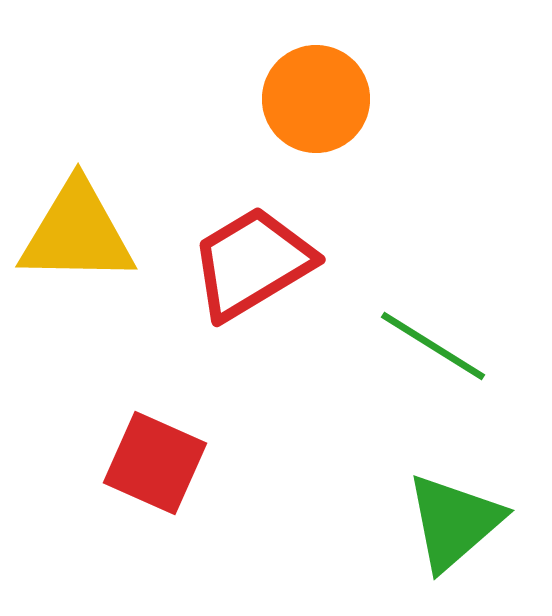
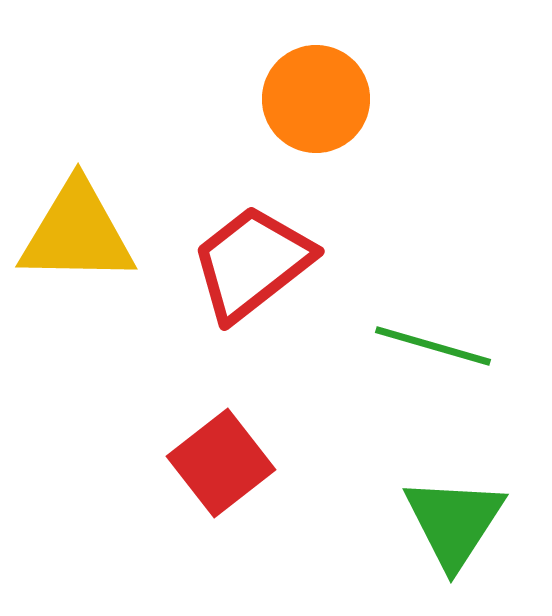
red trapezoid: rotated 7 degrees counterclockwise
green line: rotated 16 degrees counterclockwise
red square: moved 66 px right; rotated 28 degrees clockwise
green triangle: rotated 16 degrees counterclockwise
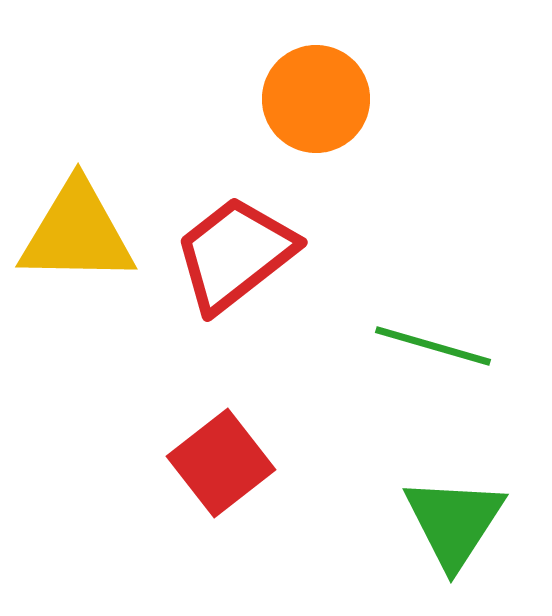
red trapezoid: moved 17 px left, 9 px up
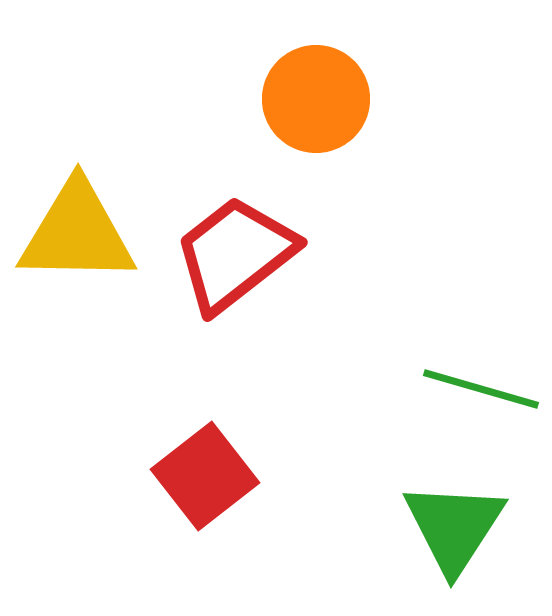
green line: moved 48 px right, 43 px down
red square: moved 16 px left, 13 px down
green triangle: moved 5 px down
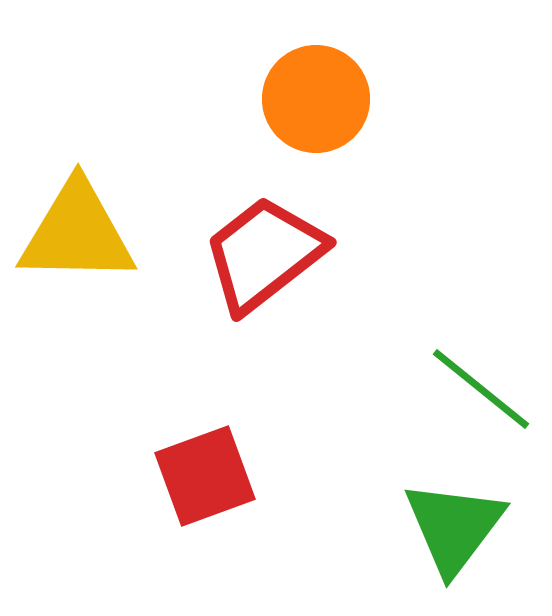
red trapezoid: moved 29 px right
green line: rotated 23 degrees clockwise
red square: rotated 18 degrees clockwise
green triangle: rotated 4 degrees clockwise
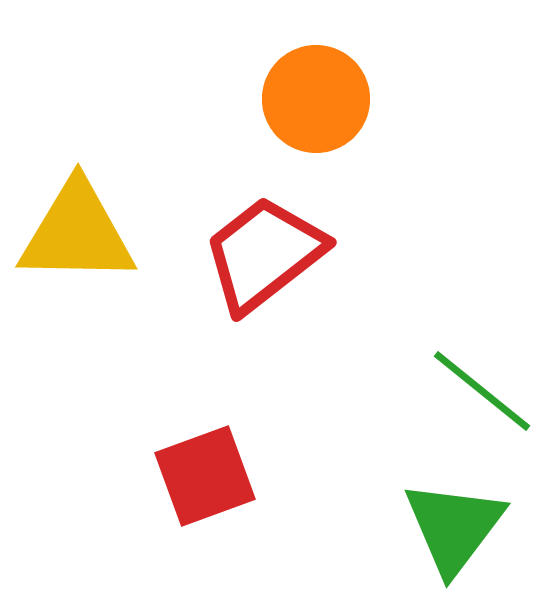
green line: moved 1 px right, 2 px down
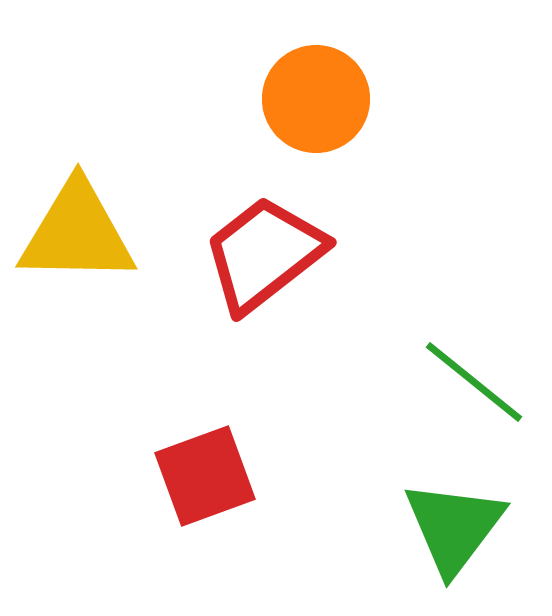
green line: moved 8 px left, 9 px up
